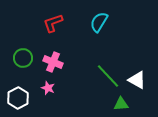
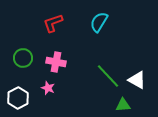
pink cross: moved 3 px right; rotated 12 degrees counterclockwise
green triangle: moved 2 px right, 1 px down
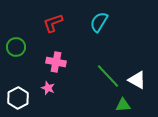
green circle: moved 7 px left, 11 px up
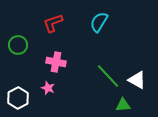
green circle: moved 2 px right, 2 px up
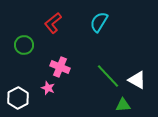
red L-shape: rotated 20 degrees counterclockwise
green circle: moved 6 px right
pink cross: moved 4 px right, 5 px down; rotated 12 degrees clockwise
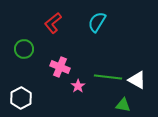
cyan semicircle: moved 2 px left
green circle: moved 4 px down
green line: moved 1 px down; rotated 40 degrees counterclockwise
pink star: moved 30 px right, 2 px up; rotated 16 degrees clockwise
white hexagon: moved 3 px right
green triangle: rotated 14 degrees clockwise
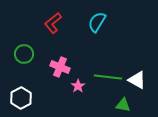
green circle: moved 5 px down
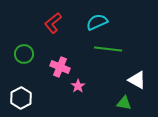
cyan semicircle: rotated 35 degrees clockwise
green line: moved 28 px up
green triangle: moved 1 px right, 2 px up
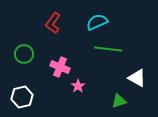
red L-shape: rotated 15 degrees counterclockwise
white triangle: moved 2 px up
white hexagon: moved 1 px right, 1 px up; rotated 15 degrees clockwise
green triangle: moved 5 px left, 2 px up; rotated 28 degrees counterclockwise
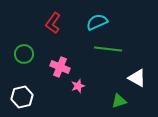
pink star: rotated 16 degrees clockwise
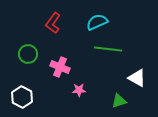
green circle: moved 4 px right
pink star: moved 1 px right, 4 px down; rotated 16 degrees clockwise
white hexagon: rotated 20 degrees counterclockwise
